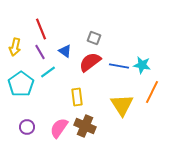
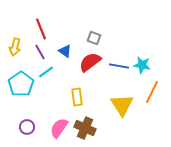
cyan line: moved 2 px left
brown cross: moved 2 px down
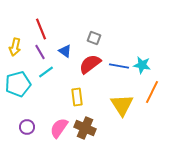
red semicircle: moved 2 px down
cyan pentagon: moved 3 px left; rotated 20 degrees clockwise
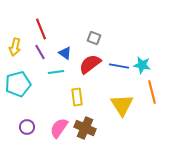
blue triangle: moved 2 px down
cyan line: moved 10 px right; rotated 28 degrees clockwise
orange line: rotated 40 degrees counterclockwise
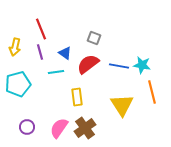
purple line: rotated 14 degrees clockwise
red semicircle: moved 2 px left
brown cross: rotated 30 degrees clockwise
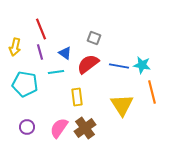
cyan pentagon: moved 7 px right; rotated 25 degrees clockwise
